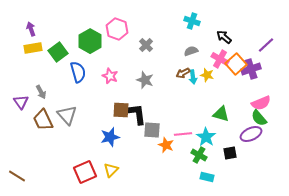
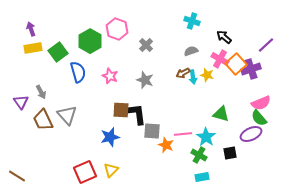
gray square: moved 1 px down
cyan rectangle: moved 5 px left; rotated 24 degrees counterclockwise
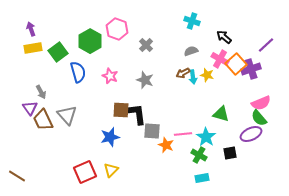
purple triangle: moved 9 px right, 6 px down
cyan rectangle: moved 1 px down
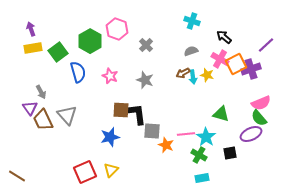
orange square: rotated 15 degrees clockwise
pink line: moved 3 px right
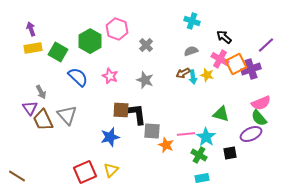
green square: rotated 24 degrees counterclockwise
blue semicircle: moved 5 px down; rotated 30 degrees counterclockwise
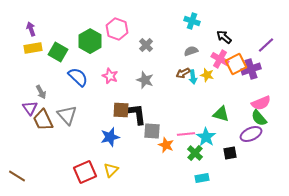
green cross: moved 4 px left, 2 px up; rotated 14 degrees clockwise
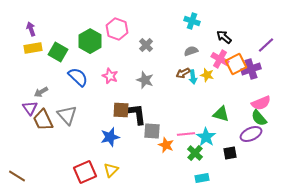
gray arrow: rotated 88 degrees clockwise
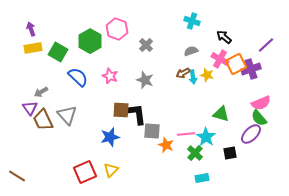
purple ellipse: rotated 20 degrees counterclockwise
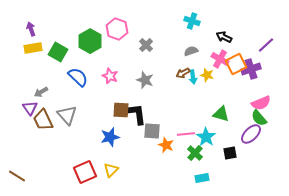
black arrow: rotated 14 degrees counterclockwise
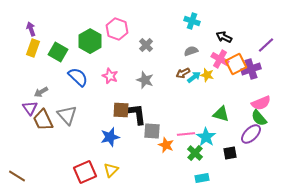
yellow rectangle: rotated 60 degrees counterclockwise
cyan arrow: moved 1 px right; rotated 120 degrees counterclockwise
